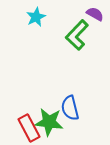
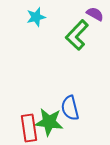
cyan star: rotated 12 degrees clockwise
red rectangle: rotated 20 degrees clockwise
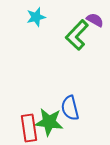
purple semicircle: moved 6 px down
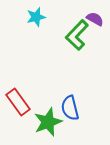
purple semicircle: moved 1 px up
green star: moved 1 px left; rotated 28 degrees counterclockwise
red rectangle: moved 11 px left, 26 px up; rotated 28 degrees counterclockwise
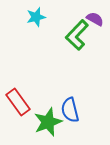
blue semicircle: moved 2 px down
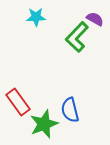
cyan star: rotated 12 degrees clockwise
green L-shape: moved 2 px down
green star: moved 4 px left, 2 px down
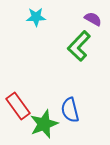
purple semicircle: moved 2 px left
green L-shape: moved 2 px right, 9 px down
red rectangle: moved 4 px down
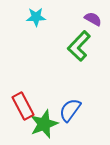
red rectangle: moved 5 px right; rotated 8 degrees clockwise
blue semicircle: rotated 50 degrees clockwise
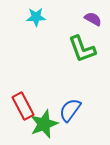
green L-shape: moved 3 px right, 3 px down; rotated 64 degrees counterclockwise
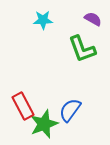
cyan star: moved 7 px right, 3 px down
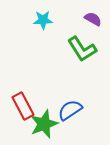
green L-shape: rotated 12 degrees counterclockwise
blue semicircle: rotated 20 degrees clockwise
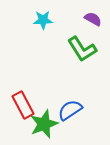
red rectangle: moved 1 px up
